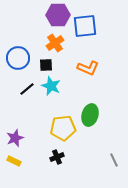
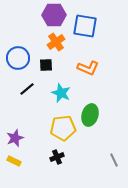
purple hexagon: moved 4 px left
blue square: rotated 15 degrees clockwise
orange cross: moved 1 px right, 1 px up
cyan star: moved 10 px right, 7 px down
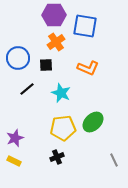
green ellipse: moved 3 px right, 7 px down; rotated 30 degrees clockwise
